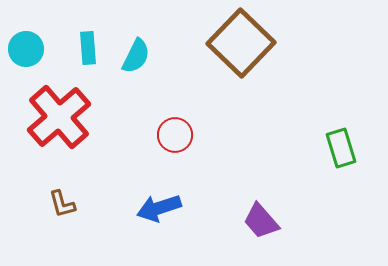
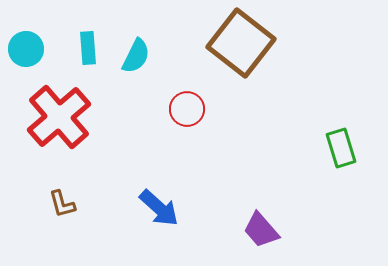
brown square: rotated 6 degrees counterclockwise
red circle: moved 12 px right, 26 px up
blue arrow: rotated 120 degrees counterclockwise
purple trapezoid: moved 9 px down
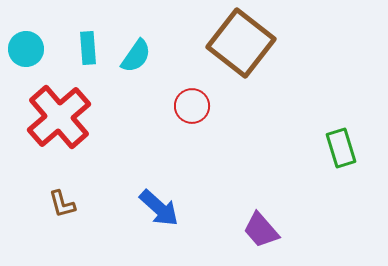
cyan semicircle: rotated 9 degrees clockwise
red circle: moved 5 px right, 3 px up
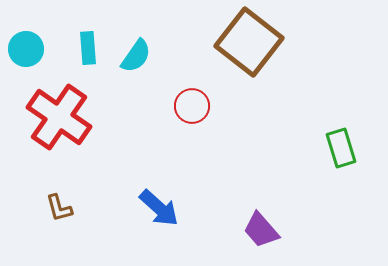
brown square: moved 8 px right, 1 px up
red cross: rotated 14 degrees counterclockwise
brown L-shape: moved 3 px left, 4 px down
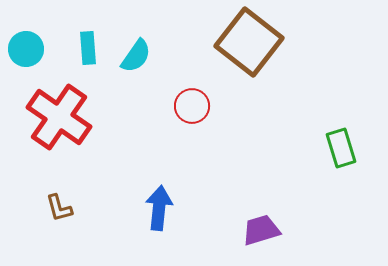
blue arrow: rotated 126 degrees counterclockwise
purple trapezoid: rotated 114 degrees clockwise
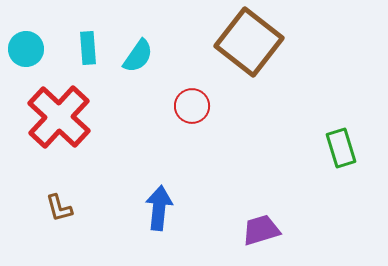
cyan semicircle: moved 2 px right
red cross: rotated 8 degrees clockwise
